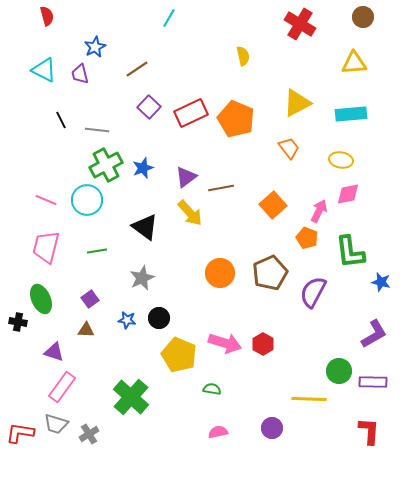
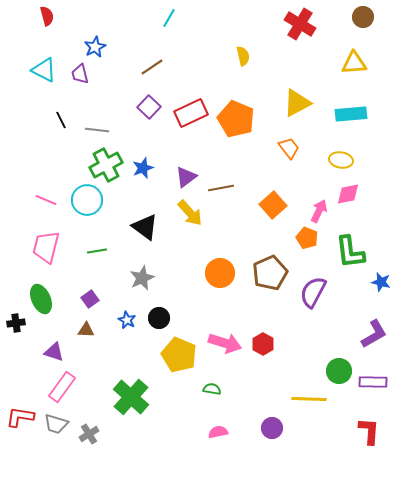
brown line at (137, 69): moved 15 px right, 2 px up
blue star at (127, 320): rotated 18 degrees clockwise
black cross at (18, 322): moved 2 px left, 1 px down; rotated 18 degrees counterclockwise
red L-shape at (20, 433): moved 16 px up
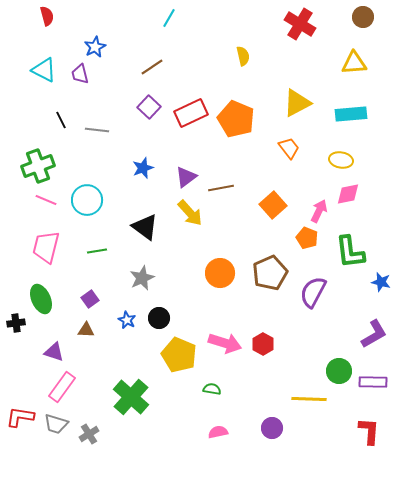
green cross at (106, 165): moved 68 px left, 1 px down; rotated 8 degrees clockwise
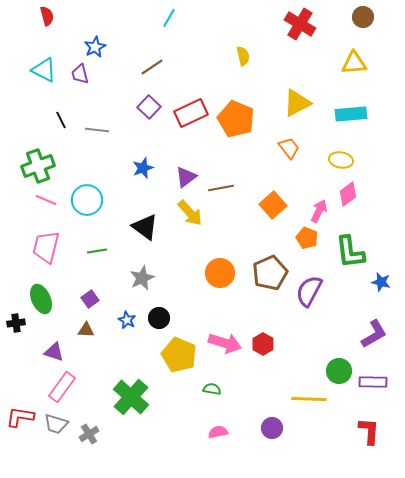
pink diamond at (348, 194): rotated 25 degrees counterclockwise
purple semicircle at (313, 292): moved 4 px left, 1 px up
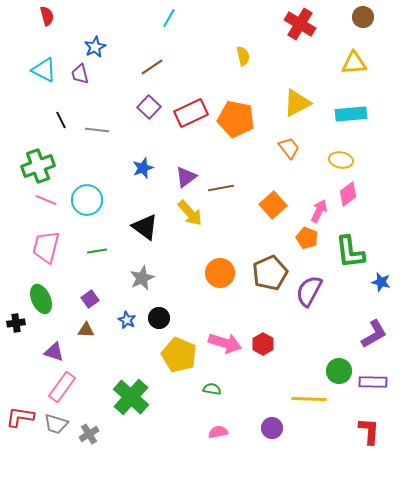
orange pentagon at (236, 119): rotated 12 degrees counterclockwise
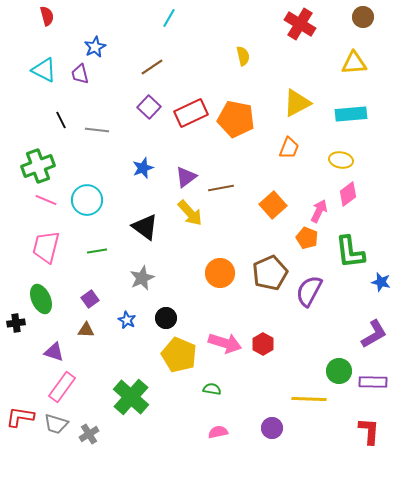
orange trapezoid at (289, 148): rotated 60 degrees clockwise
black circle at (159, 318): moved 7 px right
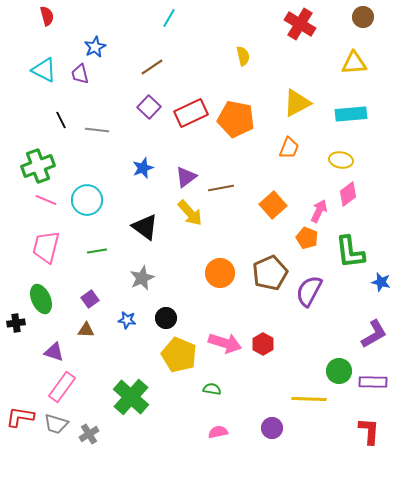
blue star at (127, 320): rotated 18 degrees counterclockwise
